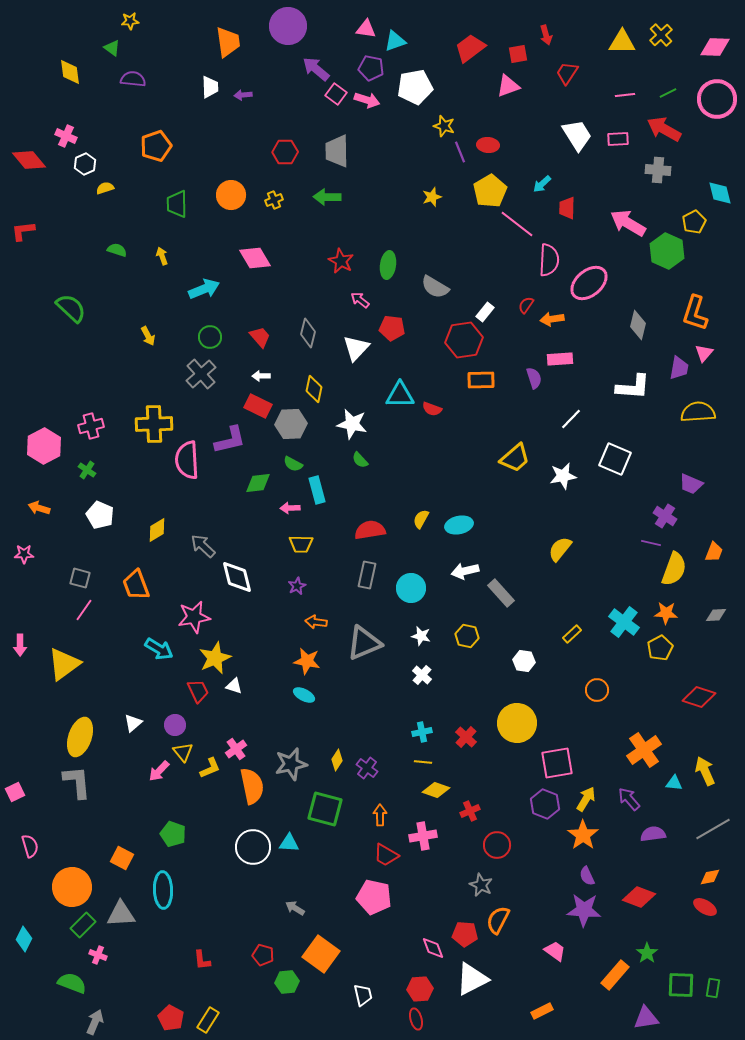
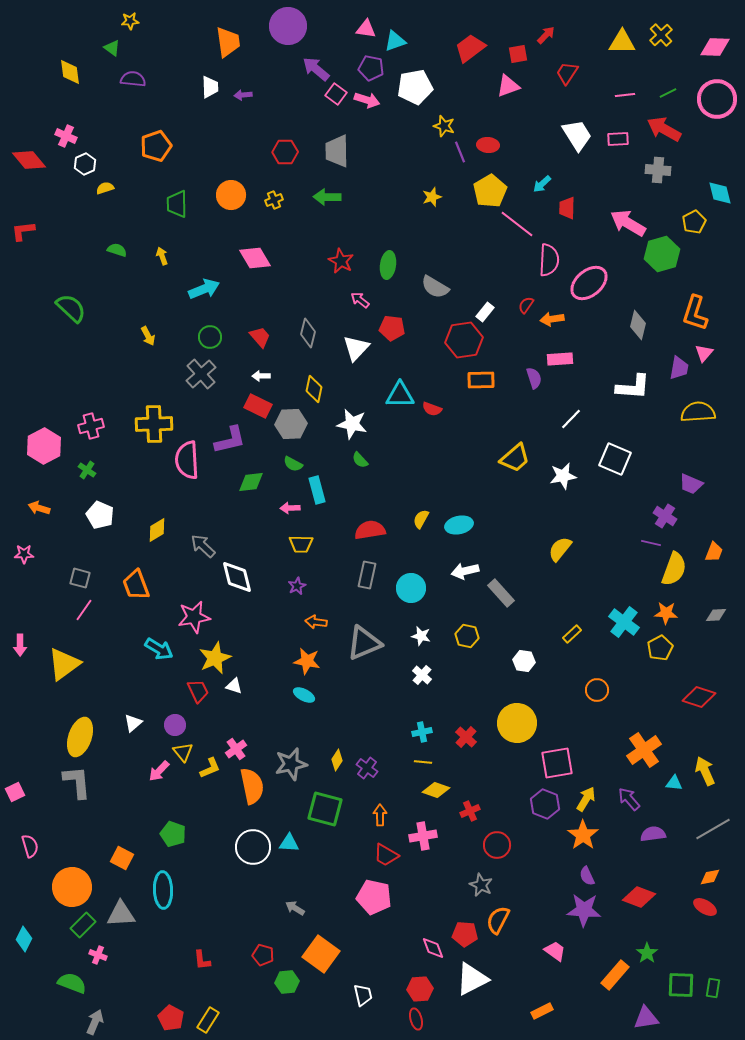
red arrow at (546, 35): rotated 120 degrees counterclockwise
green hexagon at (667, 251): moved 5 px left, 3 px down; rotated 20 degrees clockwise
green diamond at (258, 483): moved 7 px left, 1 px up
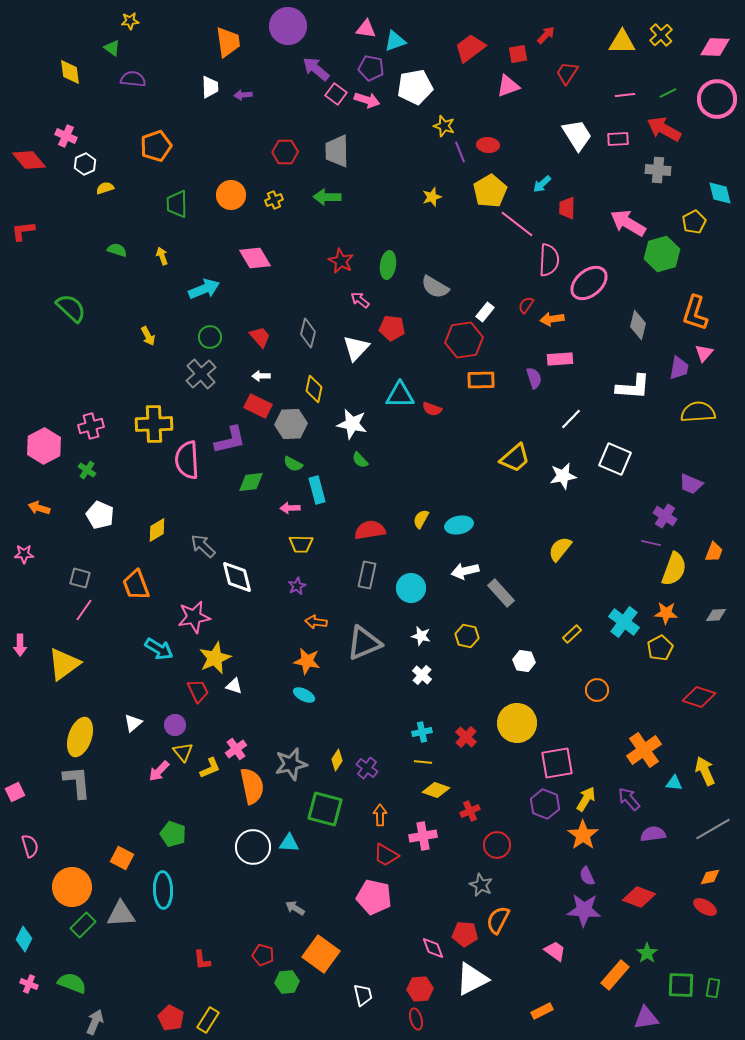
pink cross at (98, 955): moved 69 px left, 29 px down
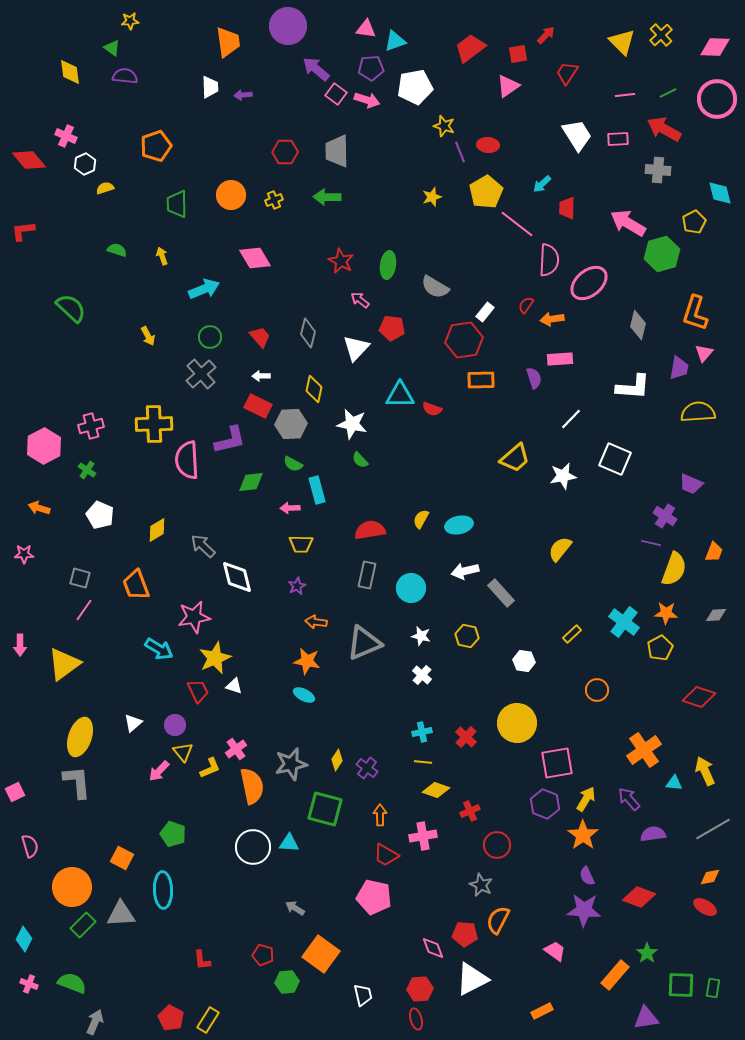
yellow triangle at (622, 42): rotated 44 degrees clockwise
purple pentagon at (371, 68): rotated 15 degrees counterclockwise
purple semicircle at (133, 79): moved 8 px left, 3 px up
pink triangle at (508, 86): rotated 15 degrees counterclockwise
yellow pentagon at (490, 191): moved 4 px left, 1 px down
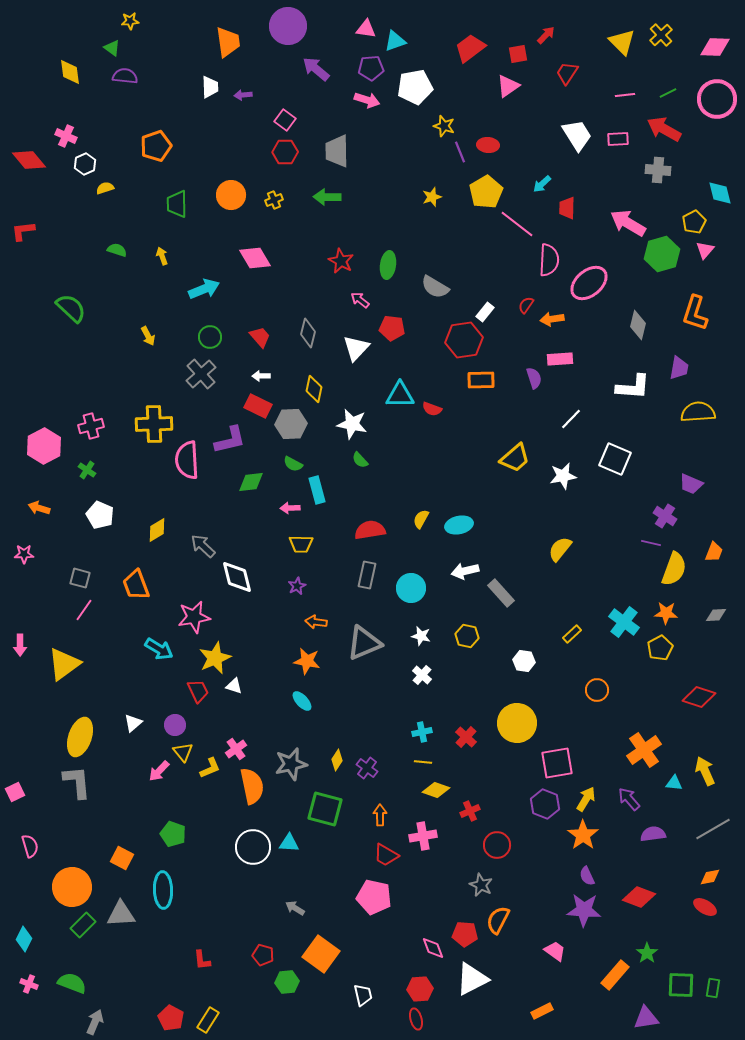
pink square at (336, 94): moved 51 px left, 26 px down
pink triangle at (704, 353): moved 1 px right, 103 px up
cyan ellipse at (304, 695): moved 2 px left, 6 px down; rotated 20 degrees clockwise
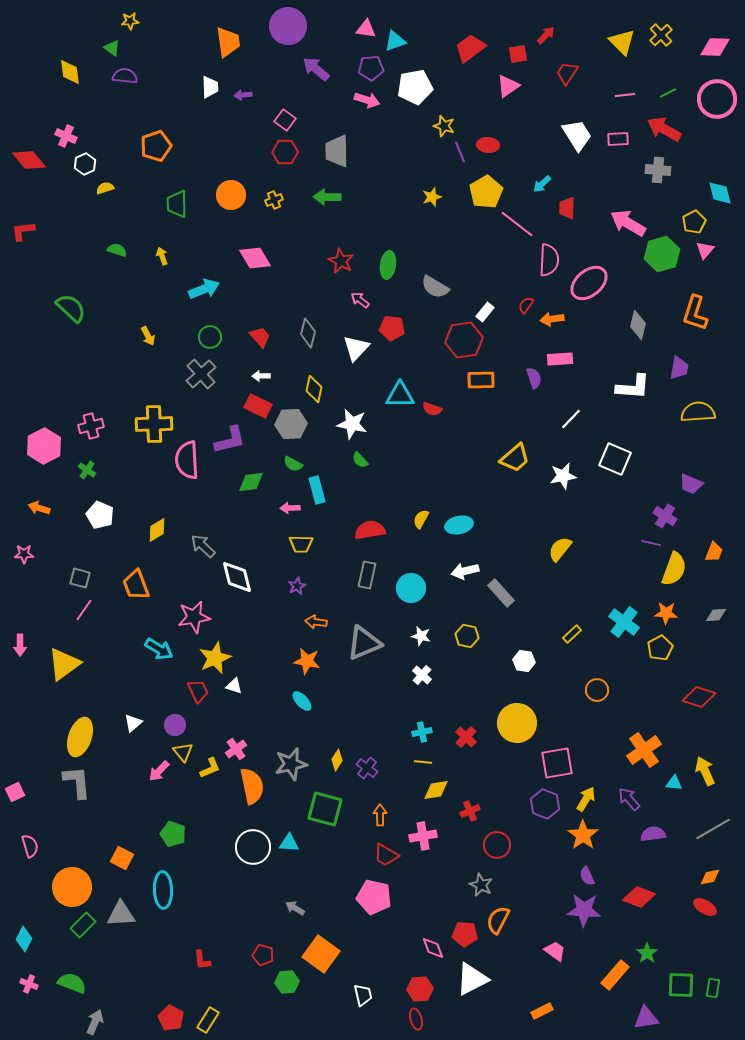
yellow diamond at (436, 790): rotated 28 degrees counterclockwise
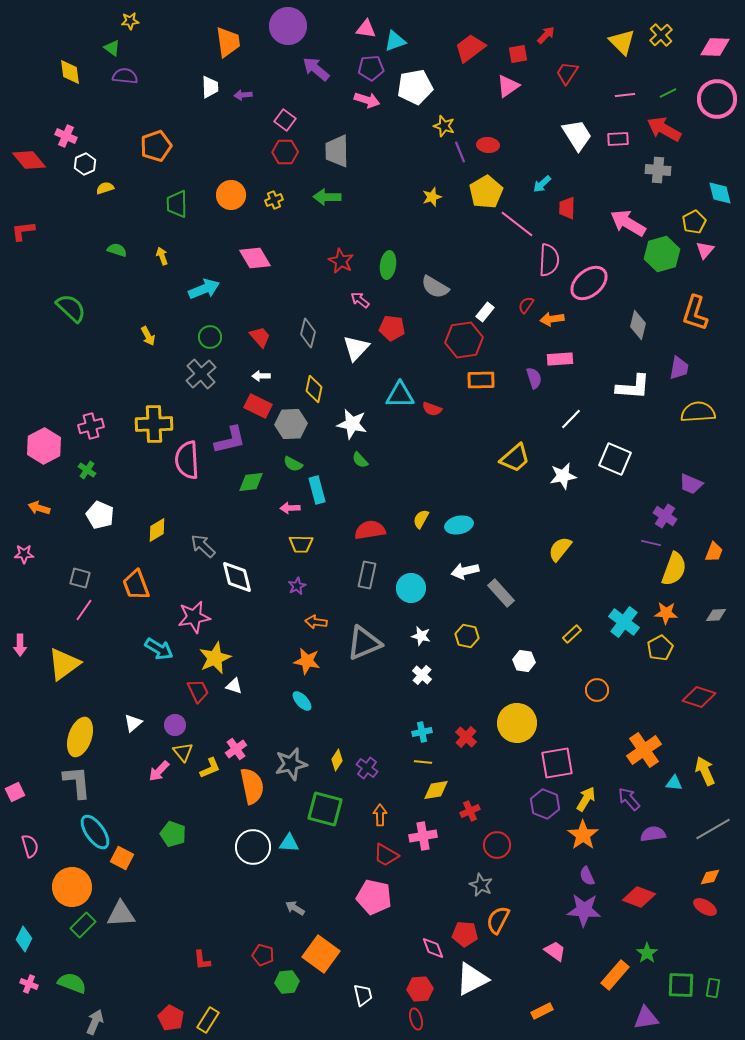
cyan ellipse at (163, 890): moved 68 px left, 58 px up; rotated 33 degrees counterclockwise
